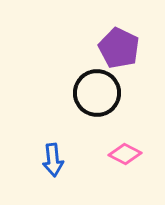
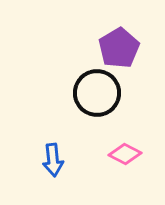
purple pentagon: rotated 15 degrees clockwise
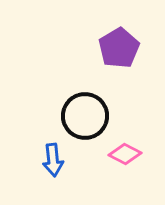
black circle: moved 12 px left, 23 px down
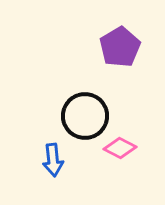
purple pentagon: moved 1 px right, 1 px up
pink diamond: moved 5 px left, 6 px up
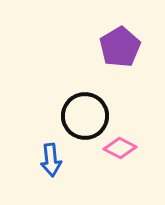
blue arrow: moved 2 px left
